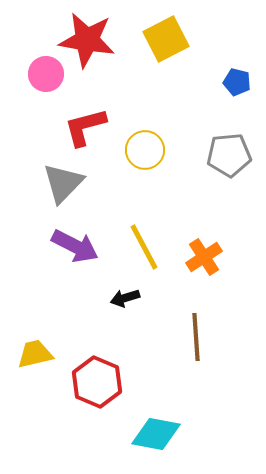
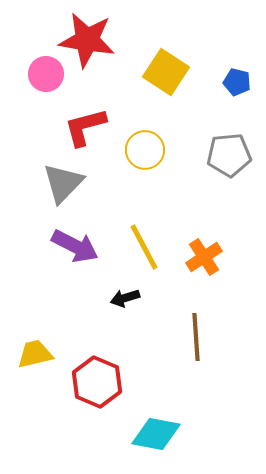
yellow square: moved 33 px down; rotated 30 degrees counterclockwise
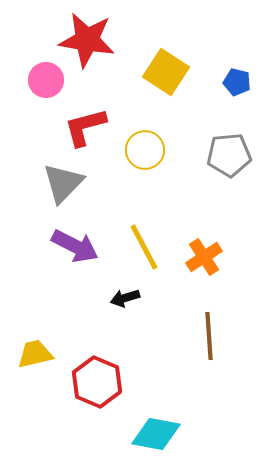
pink circle: moved 6 px down
brown line: moved 13 px right, 1 px up
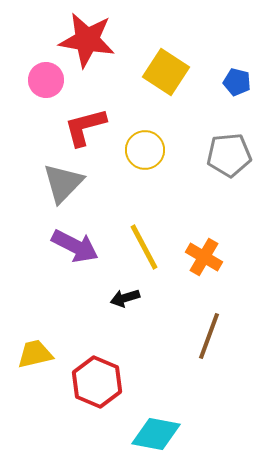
orange cross: rotated 27 degrees counterclockwise
brown line: rotated 24 degrees clockwise
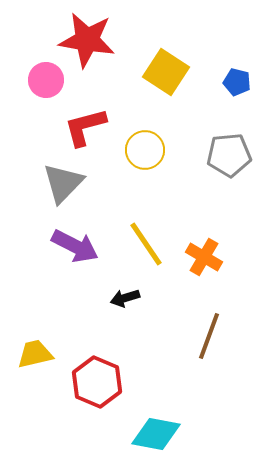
yellow line: moved 2 px right, 3 px up; rotated 6 degrees counterclockwise
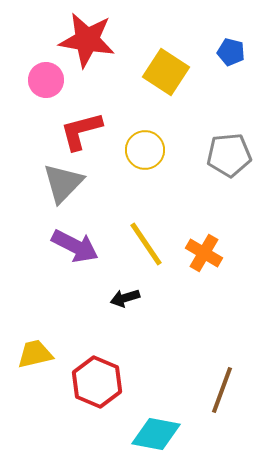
blue pentagon: moved 6 px left, 30 px up
red L-shape: moved 4 px left, 4 px down
orange cross: moved 4 px up
brown line: moved 13 px right, 54 px down
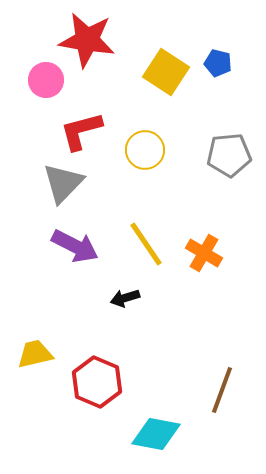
blue pentagon: moved 13 px left, 11 px down
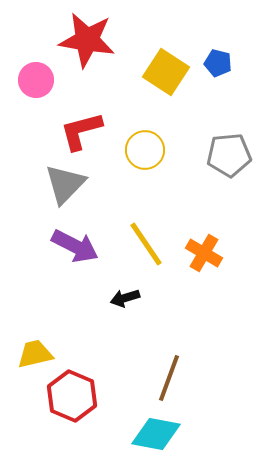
pink circle: moved 10 px left
gray triangle: moved 2 px right, 1 px down
red hexagon: moved 25 px left, 14 px down
brown line: moved 53 px left, 12 px up
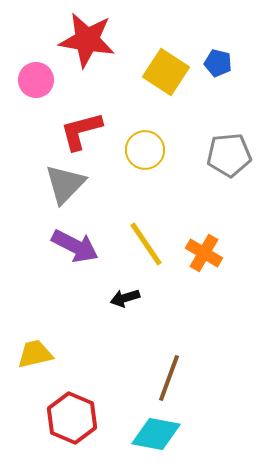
red hexagon: moved 22 px down
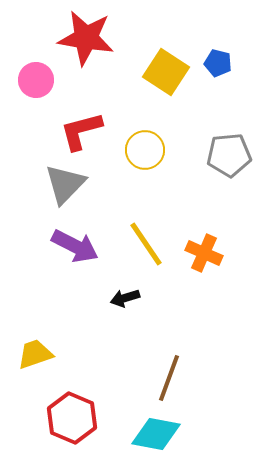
red star: moved 1 px left, 2 px up
orange cross: rotated 6 degrees counterclockwise
yellow trapezoid: rotated 6 degrees counterclockwise
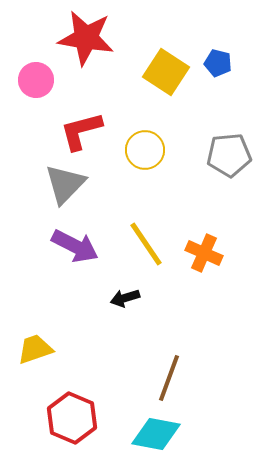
yellow trapezoid: moved 5 px up
